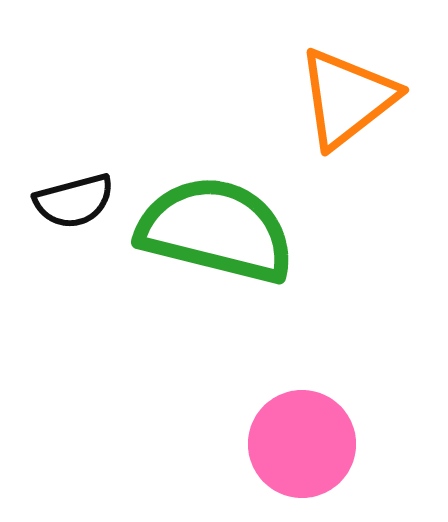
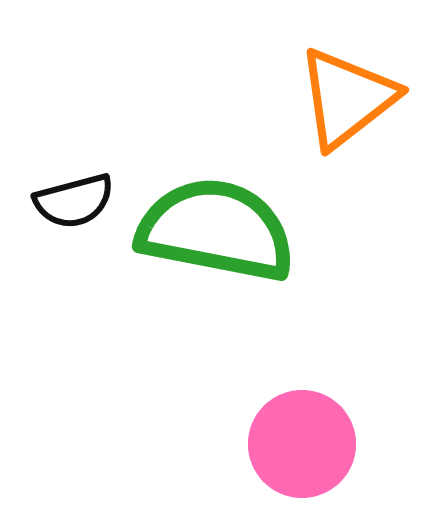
green semicircle: rotated 3 degrees counterclockwise
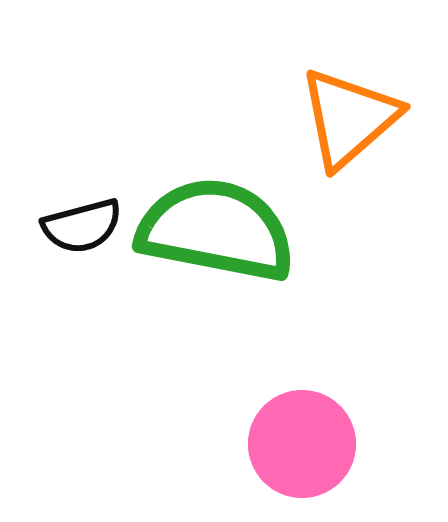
orange triangle: moved 2 px right, 20 px down; rotated 3 degrees counterclockwise
black semicircle: moved 8 px right, 25 px down
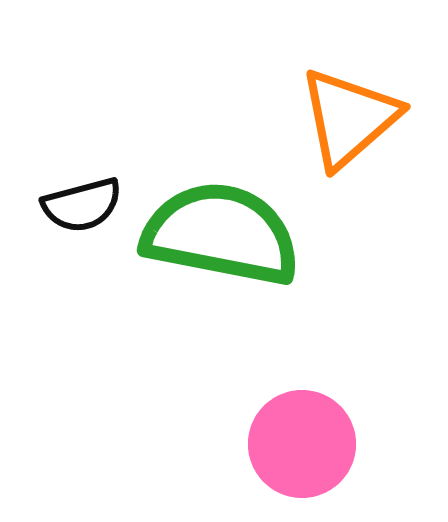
black semicircle: moved 21 px up
green semicircle: moved 5 px right, 4 px down
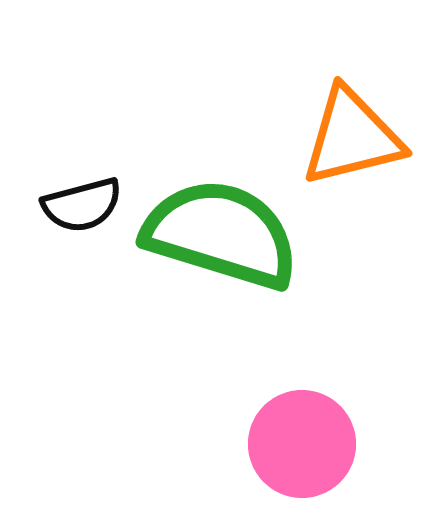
orange triangle: moved 3 px right, 19 px down; rotated 27 degrees clockwise
green semicircle: rotated 6 degrees clockwise
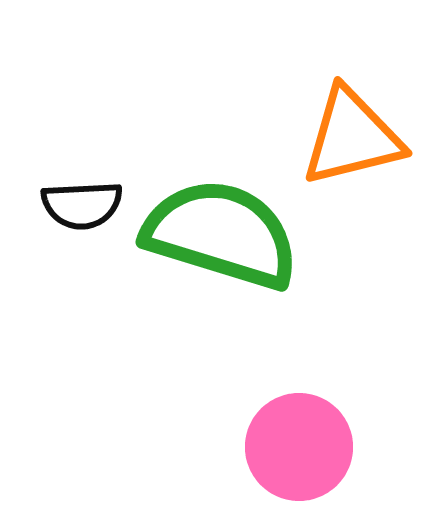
black semicircle: rotated 12 degrees clockwise
pink circle: moved 3 px left, 3 px down
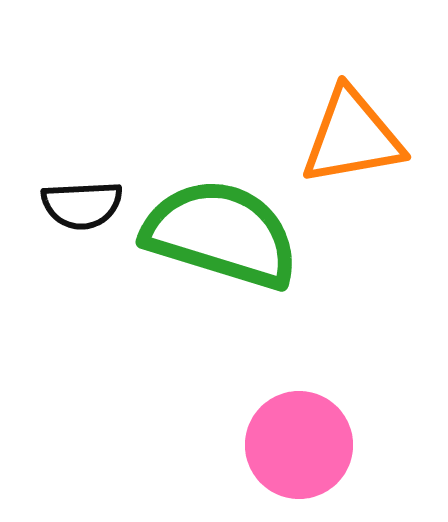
orange triangle: rotated 4 degrees clockwise
pink circle: moved 2 px up
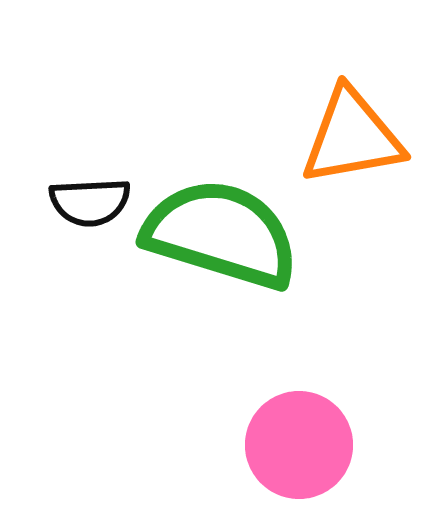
black semicircle: moved 8 px right, 3 px up
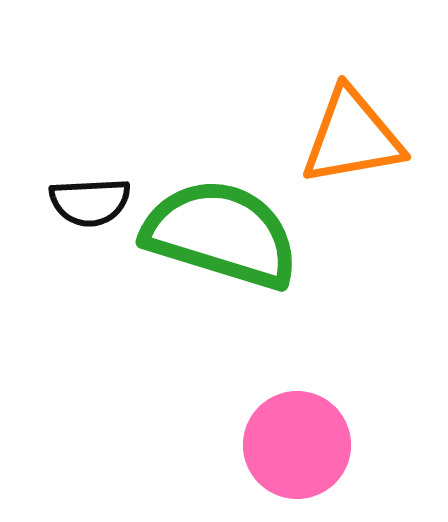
pink circle: moved 2 px left
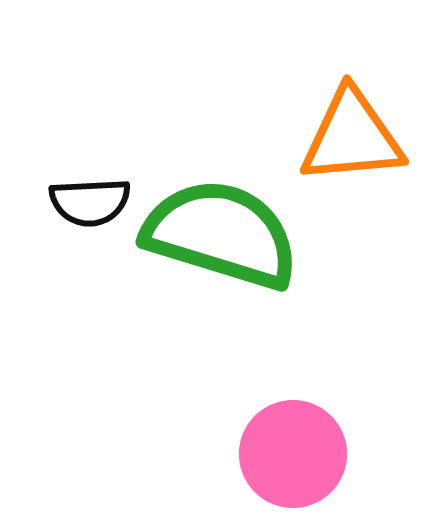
orange triangle: rotated 5 degrees clockwise
pink circle: moved 4 px left, 9 px down
